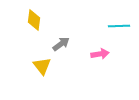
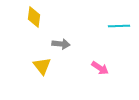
yellow diamond: moved 3 px up
gray arrow: rotated 42 degrees clockwise
pink arrow: moved 14 px down; rotated 42 degrees clockwise
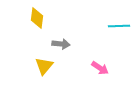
yellow diamond: moved 3 px right, 1 px down
yellow triangle: moved 2 px right; rotated 18 degrees clockwise
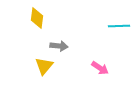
gray arrow: moved 2 px left, 2 px down
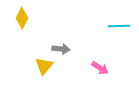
yellow diamond: moved 15 px left; rotated 20 degrees clockwise
gray arrow: moved 2 px right, 3 px down
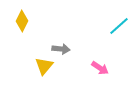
yellow diamond: moved 3 px down
cyan line: rotated 40 degrees counterclockwise
